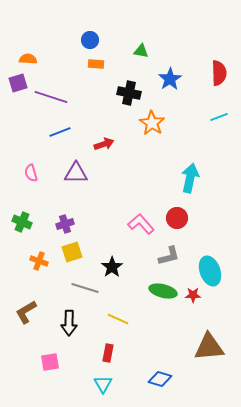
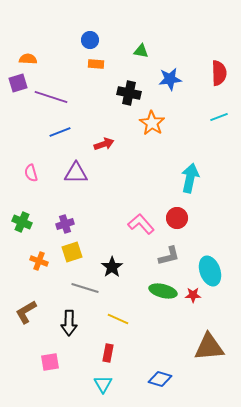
blue star: rotated 25 degrees clockwise
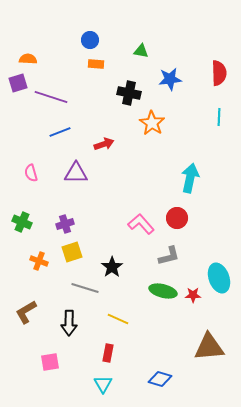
cyan line: rotated 66 degrees counterclockwise
cyan ellipse: moved 9 px right, 7 px down
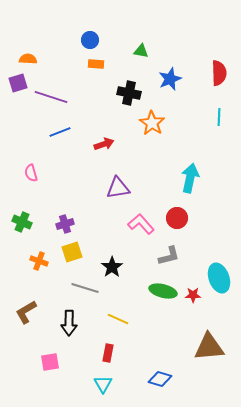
blue star: rotated 15 degrees counterclockwise
purple triangle: moved 42 px right, 15 px down; rotated 10 degrees counterclockwise
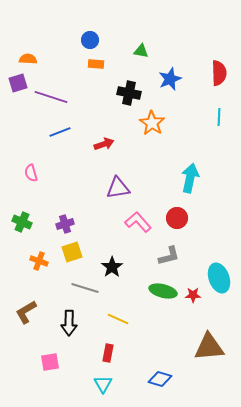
pink L-shape: moved 3 px left, 2 px up
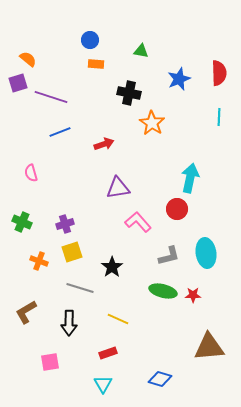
orange semicircle: rotated 36 degrees clockwise
blue star: moved 9 px right
red circle: moved 9 px up
cyan ellipse: moved 13 px left, 25 px up; rotated 12 degrees clockwise
gray line: moved 5 px left
red rectangle: rotated 60 degrees clockwise
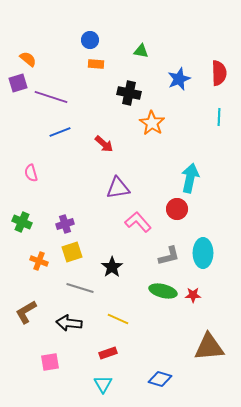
red arrow: rotated 60 degrees clockwise
cyan ellipse: moved 3 px left; rotated 8 degrees clockwise
black arrow: rotated 95 degrees clockwise
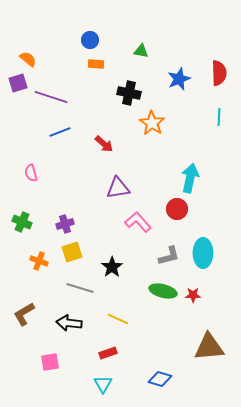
brown L-shape: moved 2 px left, 2 px down
